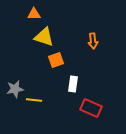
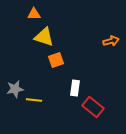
orange arrow: moved 18 px right; rotated 98 degrees counterclockwise
white rectangle: moved 2 px right, 4 px down
red rectangle: moved 2 px right, 1 px up; rotated 15 degrees clockwise
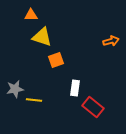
orange triangle: moved 3 px left, 1 px down
yellow triangle: moved 2 px left
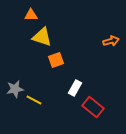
white rectangle: rotated 21 degrees clockwise
yellow line: rotated 21 degrees clockwise
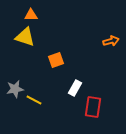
yellow triangle: moved 17 px left
red rectangle: rotated 60 degrees clockwise
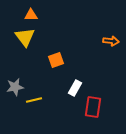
yellow triangle: rotated 35 degrees clockwise
orange arrow: rotated 21 degrees clockwise
gray star: moved 2 px up
yellow line: rotated 42 degrees counterclockwise
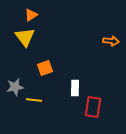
orange triangle: rotated 32 degrees counterclockwise
orange square: moved 11 px left, 8 px down
white rectangle: rotated 28 degrees counterclockwise
yellow line: rotated 21 degrees clockwise
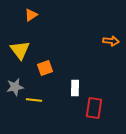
yellow triangle: moved 5 px left, 13 px down
red rectangle: moved 1 px right, 1 px down
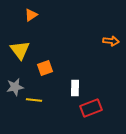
red rectangle: moved 3 px left; rotated 60 degrees clockwise
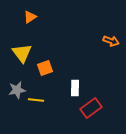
orange triangle: moved 1 px left, 2 px down
orange arrow: rotated 14 degrees clockwise
yellow triangle: moved 2 px right, 3 px down
gray star: moved 2 px right, 3 px down
yellow line: moved 2 px right
red rectangle: rotated 15 degrees counterclockwise
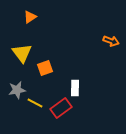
yellow line: moved 1 px left, 3 px down; rotated 21 degrees clockwise
red rectangle: moved 30 px left
